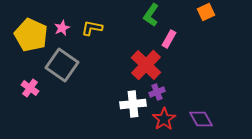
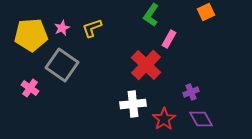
yellow L-shape: rotated 30 degrees counterclockwise
yellow pentagon: rotated 28 degrees counterclockwise
purple cross: moved 34 px right
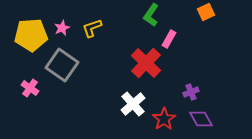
red cross: moved 2 px up
white cross: rotated 35 degrees counterclockwise
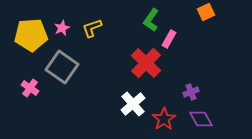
green L-shape: moved 5 px down
gray square: moved 2 px down
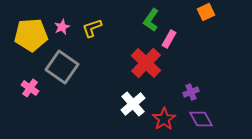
pink star: moved 1 px up
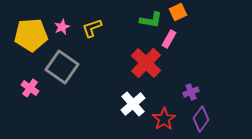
orange square: moved 28 px left
green L-shape: rotated 115 degrees counterclockwise
purple diamond: rotated 65 degrees clockwise
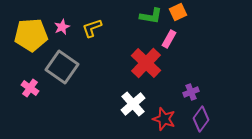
green L-shape: moved 4 px up
red star: rotated 20 degrees counterclockwise
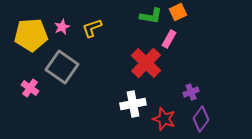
white cross: rotated 30 degrees clockwise
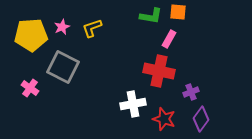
orange square: rotated 30 degrees clockwise
red cross: moved 13 px right, 8 px down; rotated 32 degrees counterclockwise
gray square: moved 1 px right; rotated 8 degrees counterclockwise
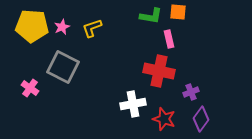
yellow pentagon: moved 1 px right, 9 px up; rotated 8 degrees clockwise
pink rectangle: rotated 42 degrees counterclockwise
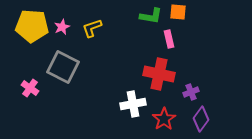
red cross: moved 3 px down
red star: rotated 20 degrees clockwise
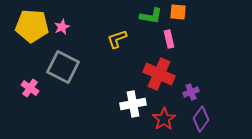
yellow L-shape: moved 25 px right, 11 px down
red cross: rotated 12 degrees clockwise
